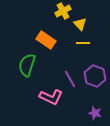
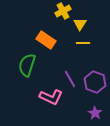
yellow triangle: rotated 16 degrees clockwise
purple hexagon: moved 6 px down
purple star: rotated 16 degrees clockwise
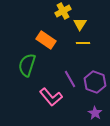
pink L-shape: rotated 25 degrees clockwise
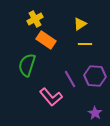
yellow cross: moved 28 px left, 8 px down
yellow triangle: rotated 24 degrees clockwise
yellow line: moved 2 px right, 1 px down
purple hexagon: moved 6 px up; rotated 15 degrees counterclockwise
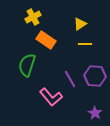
yellow cross: moved 2 px left, 2 px up
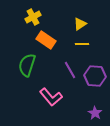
yellow line: moved 3 px left
purple line: moved 9 px up
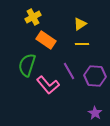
purple line: moved 1 px left, 1 px down
pink L-shape: moved 3 px left, 12 px up
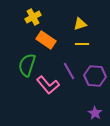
yellow triangle: rotated 16 degrees clockwise
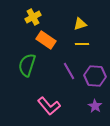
pink L-shape: moved 1 px right, 21 px down
purple star: moved 7 px up
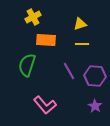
orange rectangle: rotated 30 degrees counterclockwise
pink L-shape: moved 4 px left, 1 px up
